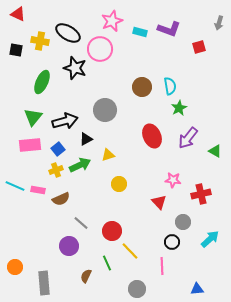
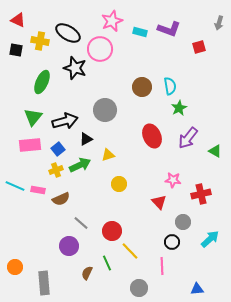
red triangle at (18, 14): moved 6 px down
brown semicircle at (86, 276): moved 1 px right, 3 px up
gray circle at (137, 289): moved 2 px right, 1 px up
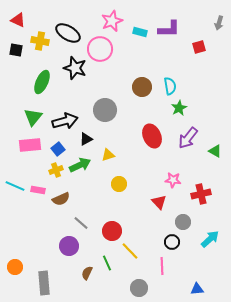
purple L-shape at (169, 29): rotated 20 degrees counterclockwise
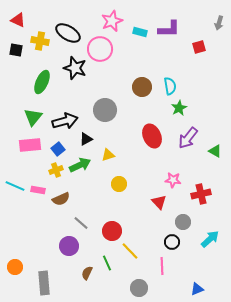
blue triangle at (197, 289): rotated 16 degrees counterclockwise
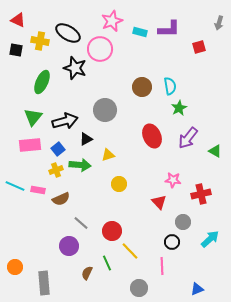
green arrow at (80, 165): rotated 30 degrees clockwise
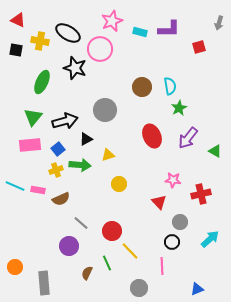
gray circle at (183, 222): moved 3 px left
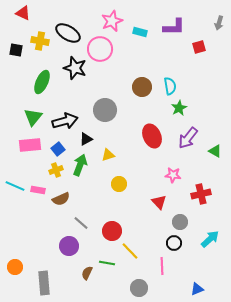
red triangle at (18, 20): moved 5 px right, 7 px up
purple L-shape at (169, 29): moved 5 px right, 2 px up
green arrow at (80, 165): rotated 75 degrees counterclockwise
pink star at (173, 180): moved 5 px up
black circle at (172, 242): moved 2 px right, 1 px down
green line at (107, 263): rotated 56 degrees counterclockwise
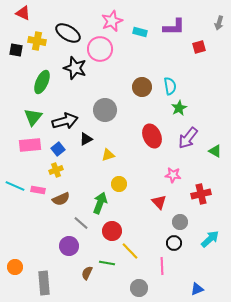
yellow cross at (40, 41): moved 3 px left
green arrow at (80, 165): moved 20 px right, 38 px down
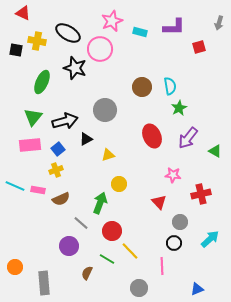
green line at (107, 263): moved 4 px up; rotated 21 degrees clockwise
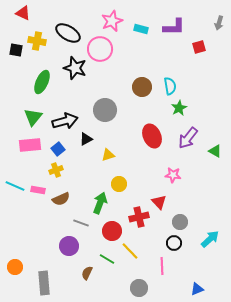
cyan rectangle at (140, 32): moved 1 px right, 3 px up
red cross at (201, 194): moved 62 px left, 23 px down
gray line at (81, 223): rotated 21 degrees counterclockwise
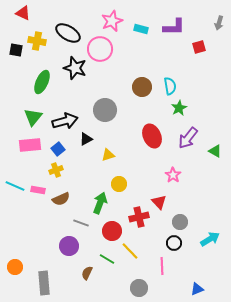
pink star at (173, 175): rotated 28 degrees clockwise
cyan arrow at (210, 239): rotated 12 degrees clockwise
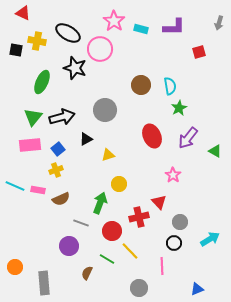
pink star at (112, 21): moved 2 px right; rotated 15 degrees counterclockwise
red square at (199, 47): moved 5 px down
brown circle at (142, 87): moved 1 px left, 2 px up
black arrow at (65, 121): moved 3 px left, 4 px up
